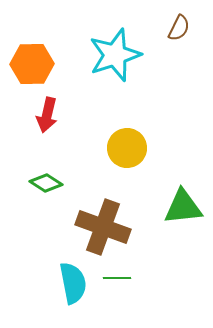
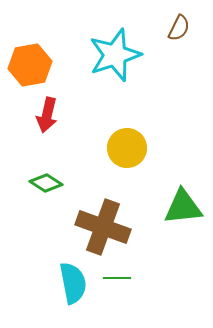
orange hexagon: moved 2 px left, 1 px down; rotated 9 degrees counterclockwise
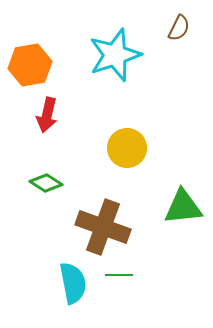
green line: moved 2 px right, 3 px up
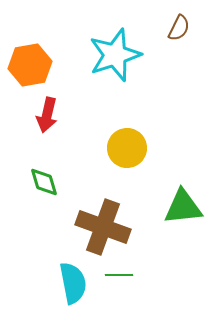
green diamond: moved 2 px left, 1 px up; rotated 40 degrees clockwise
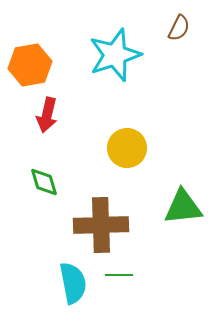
brown cross: moved 2 px left, 2 px up; rotated 22 degrees counterclockwise
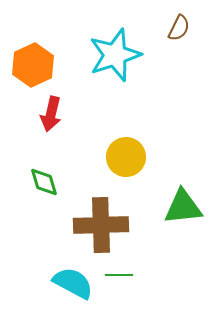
orange hexagon: moved 3 px right; rotated 15 degrees counterclockwise
red arrow: moved 4 px right, 1 px up
yellow circle: moved 1 px left, 9 px down
cyan semicircle: rotated 51 degrees counterclockwise
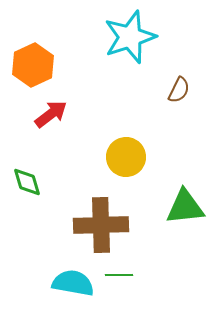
brown semicircle: moved 62 px down
cyan star: moved 15 px right, 18 px up
red arrow: rotated 140 degrees counterclockwise
green diamond: moved 17 px left
green triangle: moved 2 px right
cyan semicircle: rotated 18 degrees counterclockwise
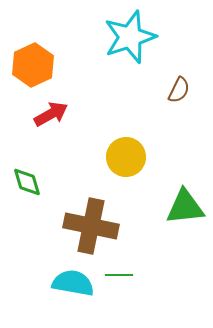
red arrow: rotated 8 degrees clockwise
brown cross: moved 10 px left, 1 px down; rotated 14 degrees clockwise
